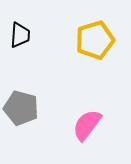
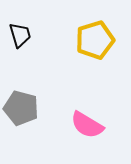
black trapezoid: rotated 20 degrees counterclockwise
pink semicircle: rotated 96 degrees counterclockwise
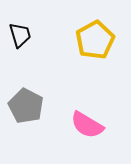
yellow pentagon: rotated 12 degrees counterclockwise
gray pentagon: moved 5 px right, 2 px up; rotated 12 degrees clockwise
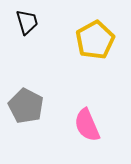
black trapezoid: moved 7 px right, 13 px up
pink semicircle: rotated 36 degrees clockwise
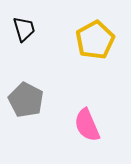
black trapezoid: moved 3 px left, 7 px down
gray pentagon: moved 6 px up
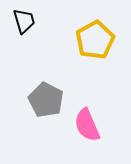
black trapezoid: moved 8 px up
gray pentagon: moved 20 px right
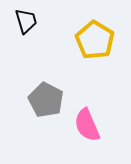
black trapezoid: moved 2 px right
yellow pentagon: rotated 12 degrees counterclockwise
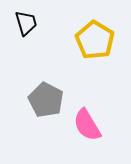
black trapezoid: moved 2 px down
pink semicircle: rotated 8 degrees counterclockwise
